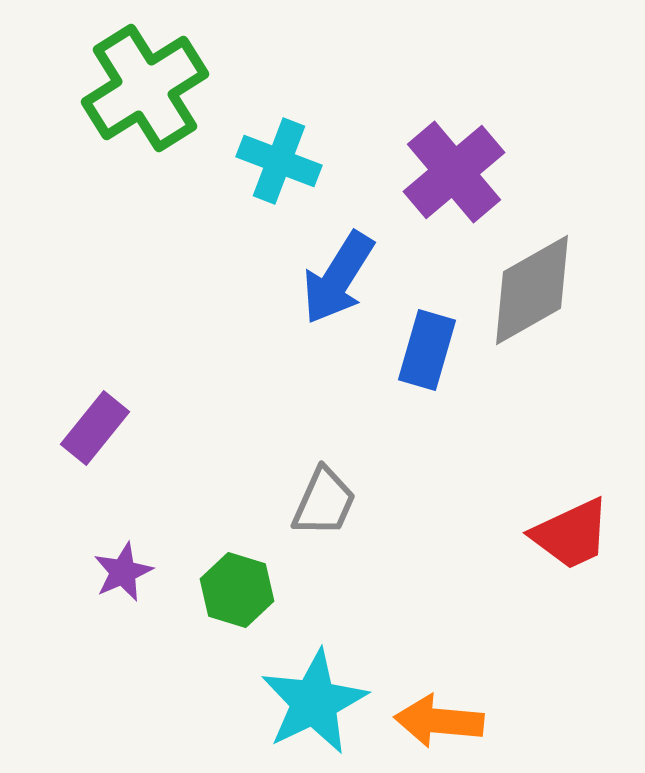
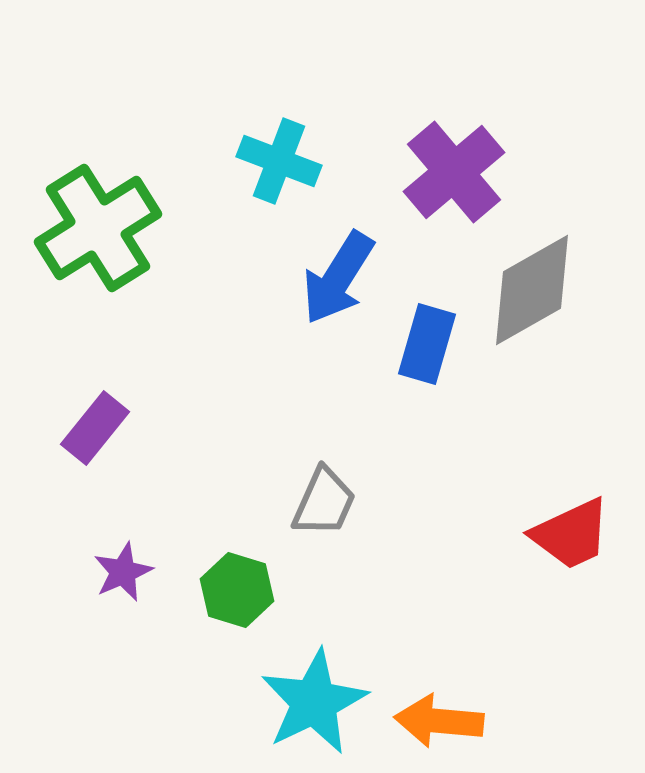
green cross: moved 47 px left, 140 px down
blue rectangle: moved 6 px up
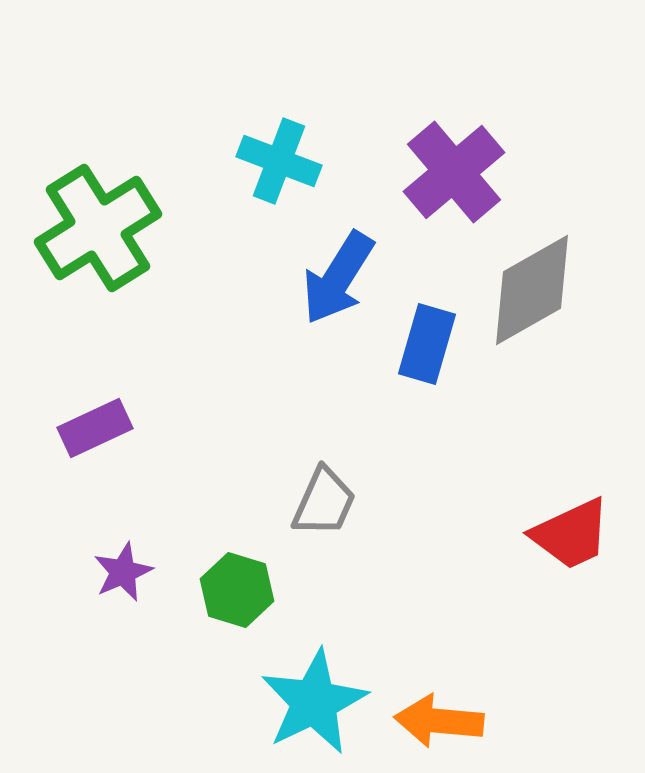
purple rectangle: rotated 26 degrees clockwise
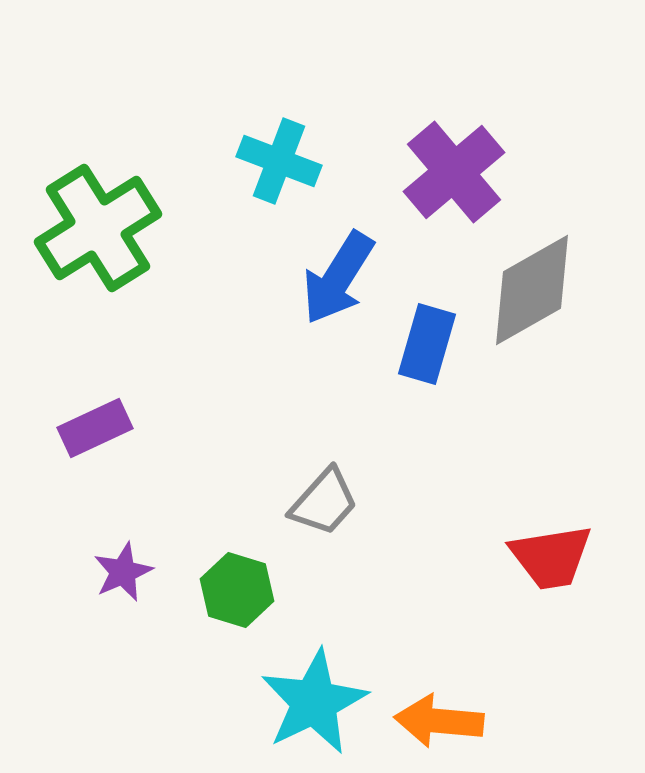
gray trapezoid: rotated 18 degrees clockwise
red trapezoid: moved 20 px left, 23 px down; rotated 16 degrees clockwise
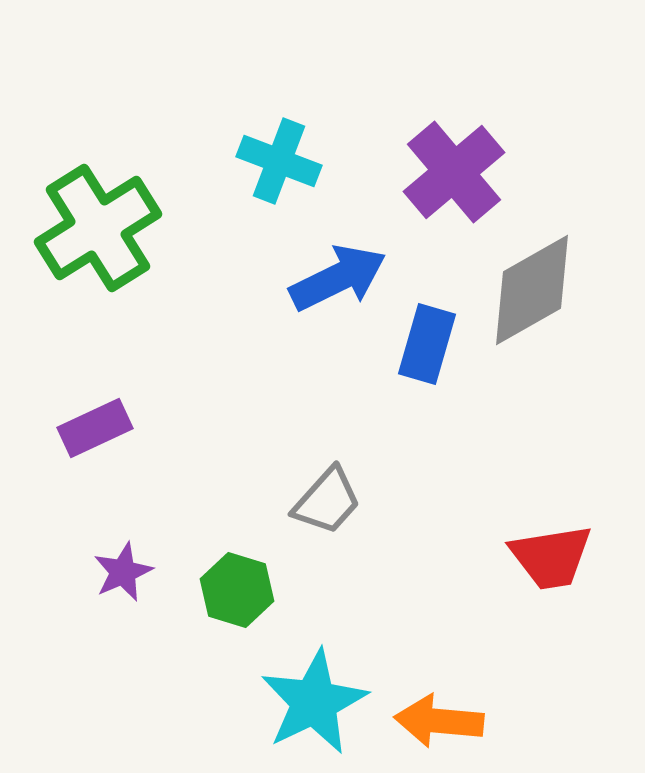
blue arrow: rotated 148 degrees counterclockwise
gray trapezoid: moved 3 px right, 1 px up
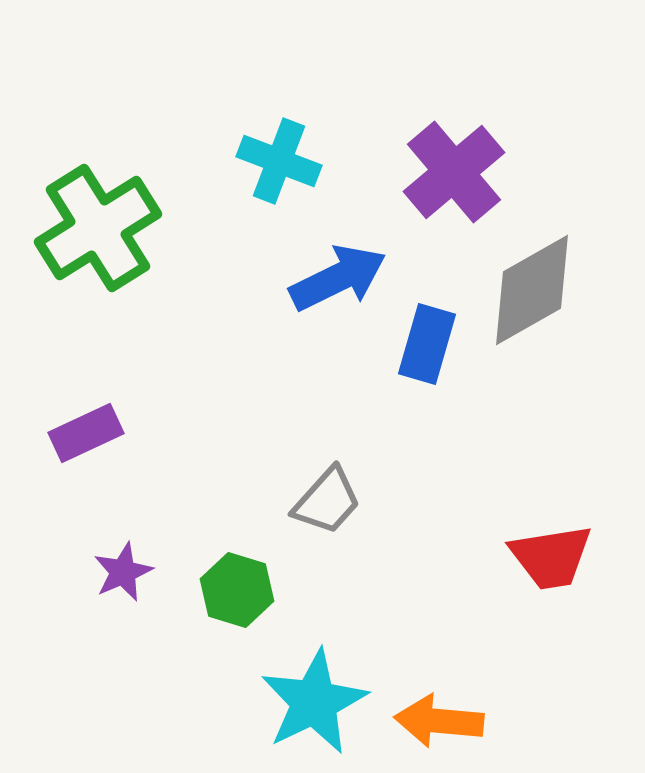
purple rectangle: moved 9 px left, 5 px down
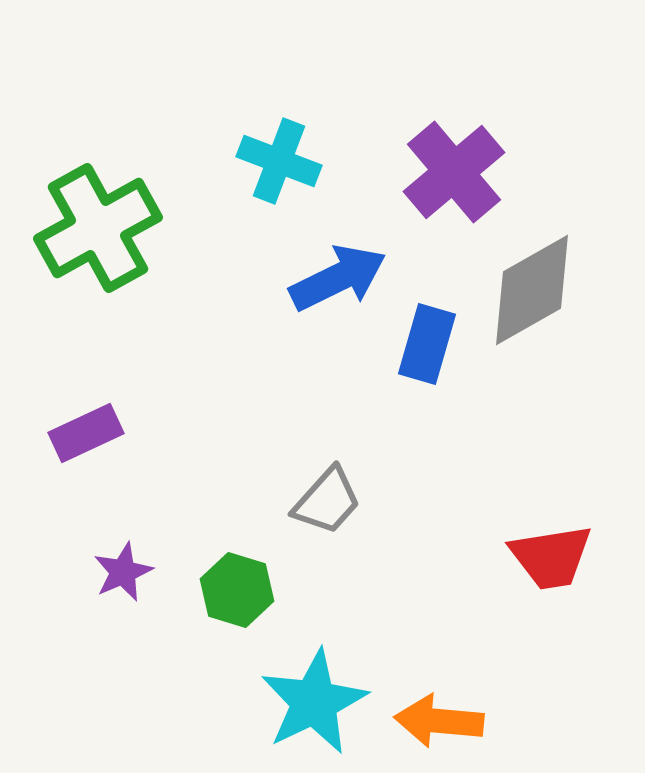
green cross: rotated 3 degrees clockwise
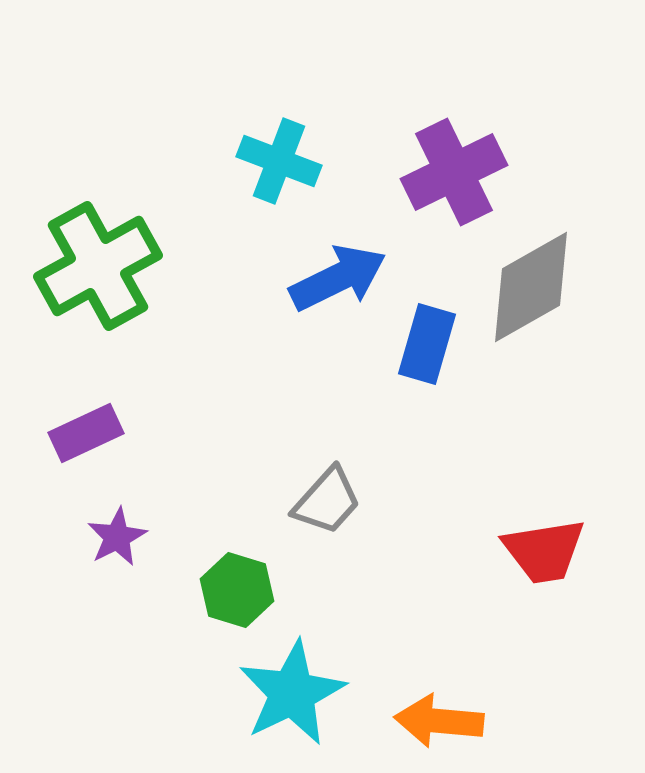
purple cross: rotated 14 degrees clockwise
green cross: moved 38 px down
gray diamond: moved 1 px left, 3 px up
red trapezoid: moved 7 px left, 6 px up
purple star: moved 6 px left, 35 px up; rotated 4 degrees counterclockwise
cyan star: moved 22 px left, 9 px up
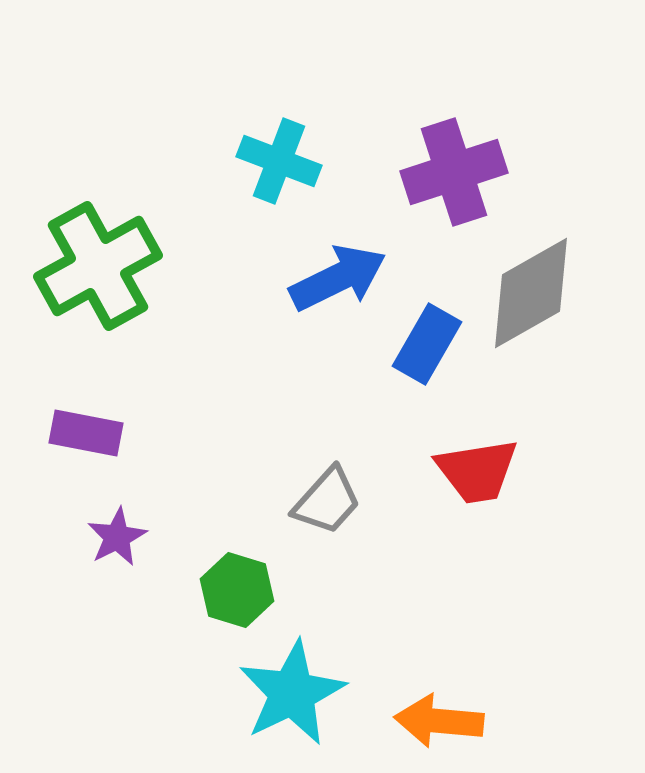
purple cross: rotated 8 degrees clockwise
gray diamond: moved 6 px down
blue rectangle: rotated 14 degrees clockwise
purple rectangle: rotated 36 degrees clockwise
red trapezoid: moved 67 px left, 80 px up
